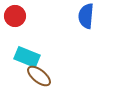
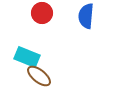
red circle: moved 27 px right, 3 px up
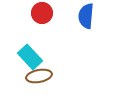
cyan rectangle: moved 3 px right; rotated 25 degrees clockwise
brown ellipse: rotated 50 degrees counterclockwise
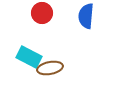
cyan rectangle: moved 1 px left; rotated 20 degrees counterclockwise
brown ellipse: moved 11 px right, 8 px up
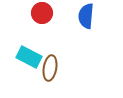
brown ellipse: rotated 70 degrees counterclockwise
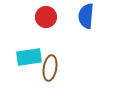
red circle: moved 4 px right, 4 px down
cyan rectangle: rotated 35 degrees counterclockwise
